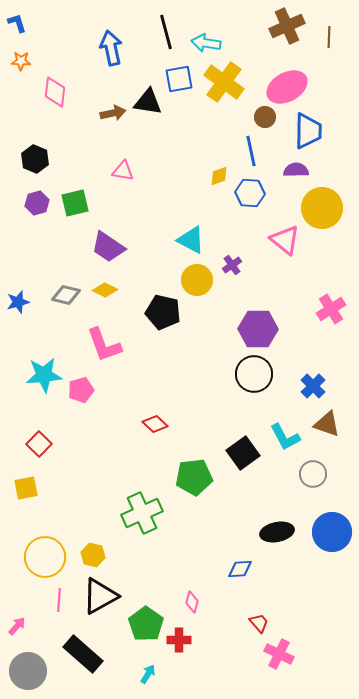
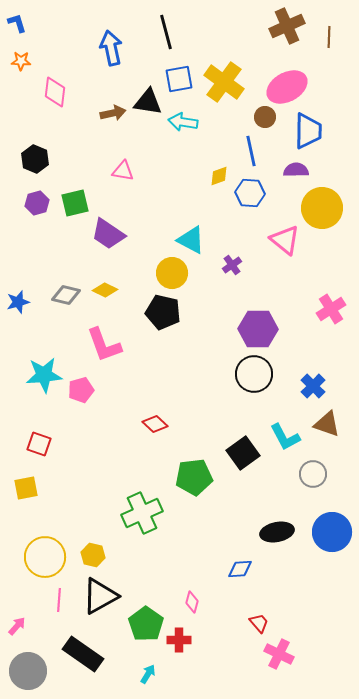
cyan arrow at (206, 43): moved 23 px left, 79 px down
purple trapezoid at (108, 247): moved 13 px up
yellow circle at (197, 280): moved 25 px left, 7 px up
red square at (39, 444): rotated 25 degrees counterclockwise
black rectangle at (83, 654): rotated 6 degrees counterclockwise
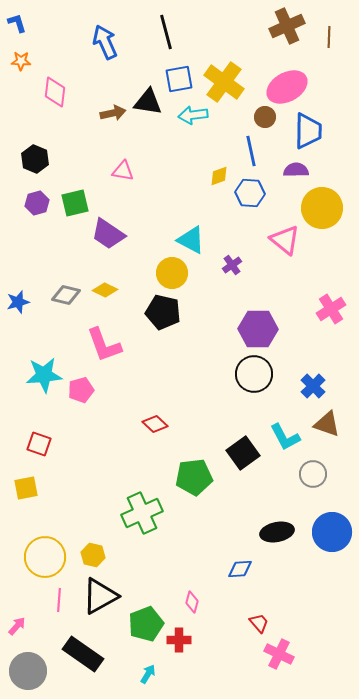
blue arrow at (111, 48): moved 6 px left, 6 px up; rotated 12 degrees counterclockwise
cyan arrow at (183, 122): moved 10 px right, 7 px up; rotated 16 degrees counterclockwise
green pentagon at (146, 624): rotated 16 degrees clockwise
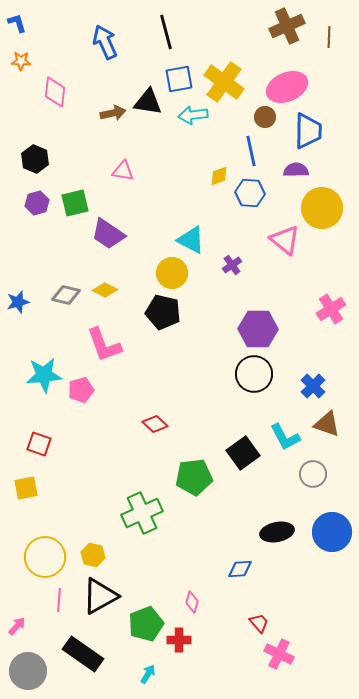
pink ellipse at (287, 87): rotated 6 degrees clockwise
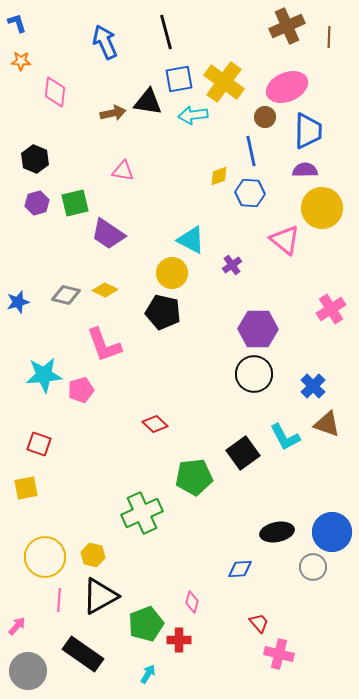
purple semicircle at (296, 170): moved 9 px right
gray circle at (313, 474): moved 93 px down
pink cross at (279, 654): rotated 12 degrees counterclockwise
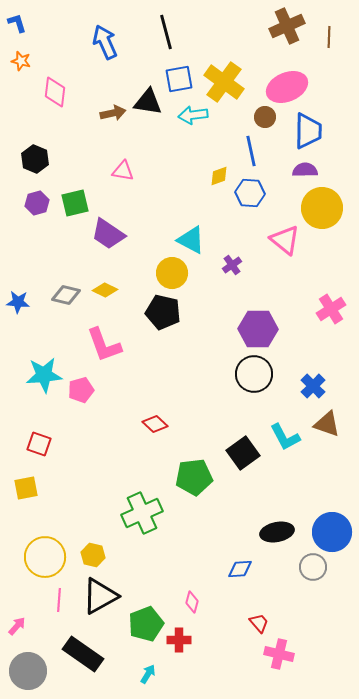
orange star at (21, 61): rotated 12 degrees clockwise
blue star at (18, 302): rotated 20 degrees clockwise
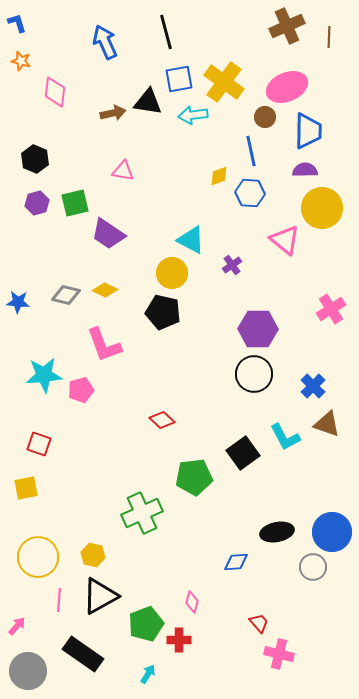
red diamond at (155, 424): moved 7 px right, 4 px up
yellow circle at (45, 557): moved 7 px left
blue diamond at (240, 569): moved 4 px left, 7 px up
